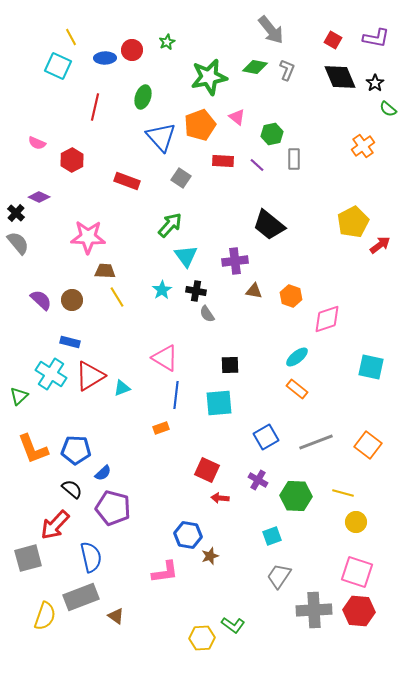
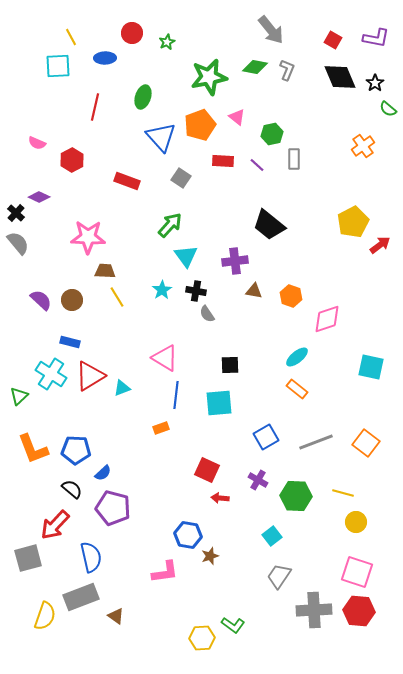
red circle at (132, 50): moved 17 px up
cyan square at (58, 66): rotated 28 degrees counterclockwise
orange square at (368, 445): moved 2 px left, 2 px up
cyan square at (272, 536): rotated 18 degrees counterclockwise
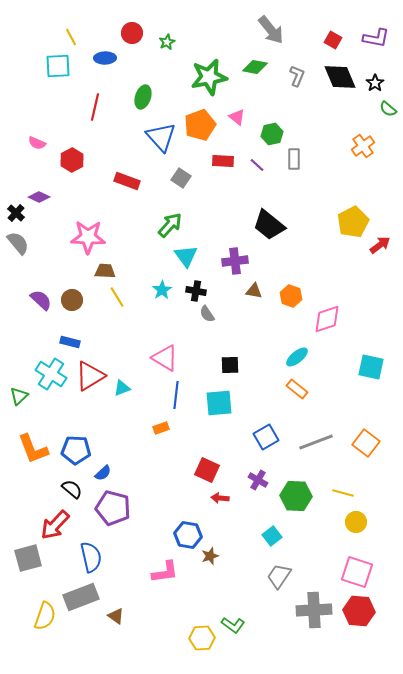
gray L-shape at (287, 70): moved 10 px right, 6 px down
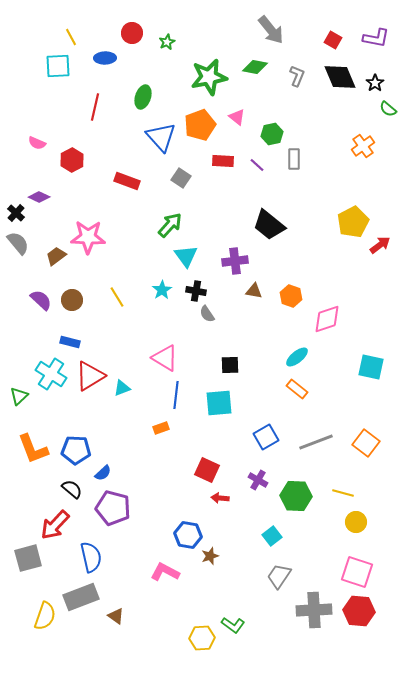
brown trapezoid at (105, 271): moved 49 px left, 15 px up; rotated 40 degrees counterclockwise
pink L-shape at (165, 572): rotated 144 degrees counterclockwise
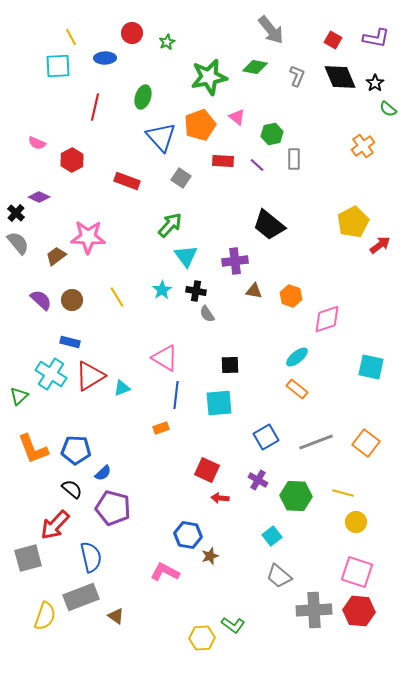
gray trapezoid at (279, 576): rotated 84 degrees counterclockwise
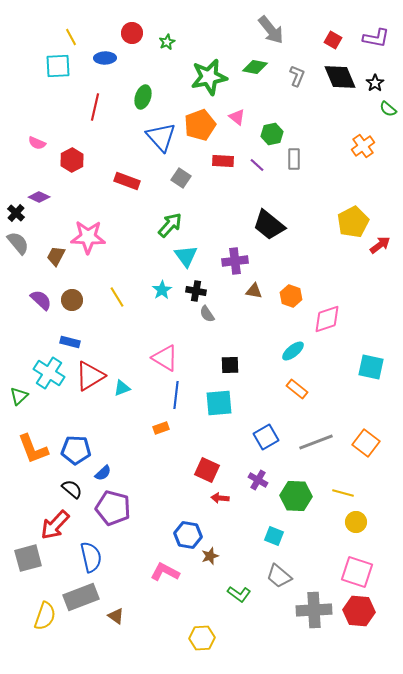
brown trapezoid at (56, 256): rotated 25 degrees counterclockwise
cyan ellipse at (297, 357): moved 4 px left, 6 px up
cyan cross at (51, 374): moved 2 px left, 1 px up
cyan square at (272, 536): moved 2 px right; rotated 30 degrees counterclockwise
green L-shape at (233, 625): moved 6 px right, 31 px up
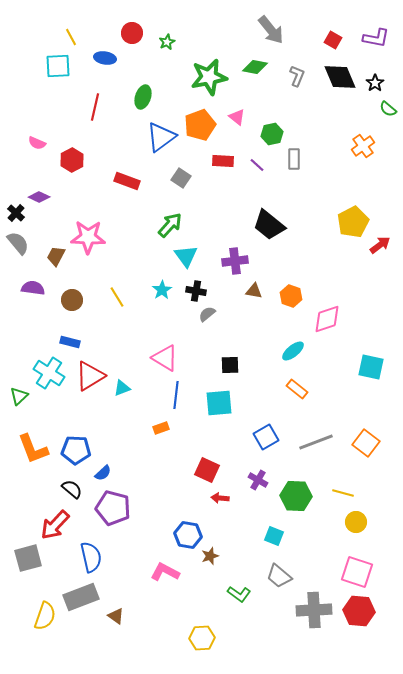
blue ellipse at (105, 58): rotated 10 degrees clockwise
blue triangle at (161, 137): rotated 36 degrees clockwise
purple semicircle at (41, 300): moved 8 px left, 12 px up; rotated 35 degrees counterclockwise
gray semicircle at (207, 314): rotated 84 degrees clockwise
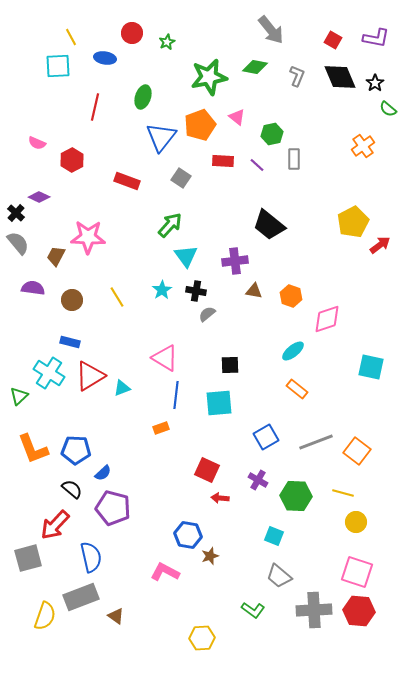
blue triangle at (161, 137): rotated 16 degrees counterclockwise
orange square at (366, 443): moved 9 px left, 8 px down
green L-shape at (239, 594): moved 14 px right, 16 px down
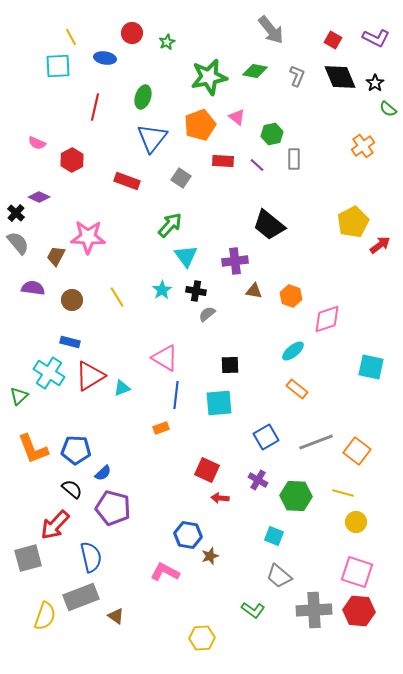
purple L-shape at (376, 38): rotated 16 degrees clockwise
green diamond at (255, 67): moved 4 px down
blue triangle at (161, 137): moved 9 px left, 1 px down
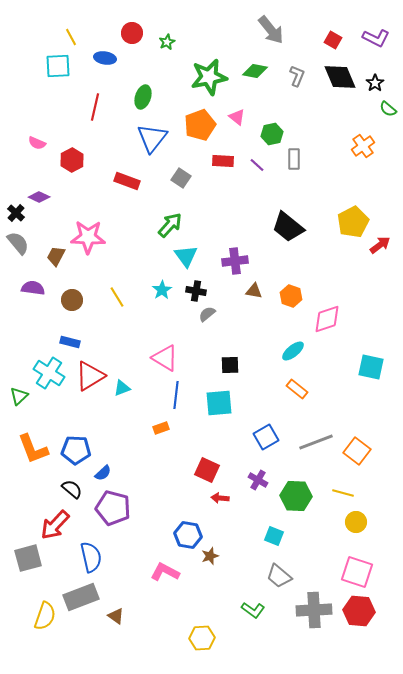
black trapezoid at (269, 225): moved 19 px right, 2 px down
